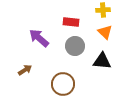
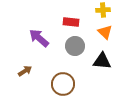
brown arrow: moved 1 px down
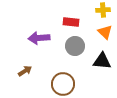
purple arrow: rotated 45 degrees counterclockwise
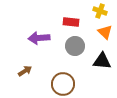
yellow cross: moved 3 px left, 1 px down; rotated 24 degrees clockwise
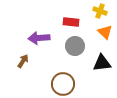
black triangle: moved 2 px down; rotated 12 degrees counterclockwise
brown arrow: moved 2 px left, 10 px up; rotated 24 degrees counterclockwise
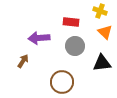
brown circle: moved 1 px left, 2 px up
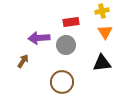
yellow cross: moved 2 px right; rotated 32 degrees counterclockwise
red rectangle: rotated 14 degrees counterclockwise
orange triangle: rotated 14 degrees clockwise
gray circle: moved 9 px left, 1 px up
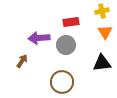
brown arrow: moved 1 px left
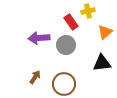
yellow cross: moved 14 px left
red rectangle: rotated 63 degrees clockwise
orange triangle: rotated 21 degrees clockwise
brown arrow: moved 13 px right, 16 px down
brown circle: moved 2 px right, 2 px down
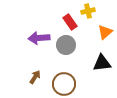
red rectangle: moved 1 px left
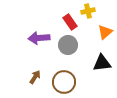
gray circle: moved 2 px right
brown circle: moved 2 px up
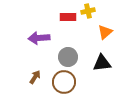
red rectangle: moved 2 px left, 5 px up; rotated 56 degrees counterclockwise
gray circle: moved 12 px down
